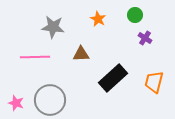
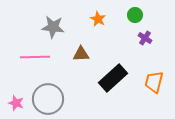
gray circle: moved 2 px left, 1 px up
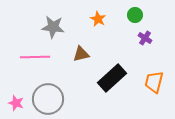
brown triangle: rotated 12 degrees counterclockwise
black rectangle: moved 1 px left
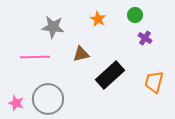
black rectangle: moved 2 px left, 3 px up
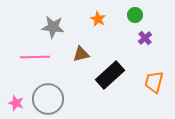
purple cross: rotated 16 degrees clockwise
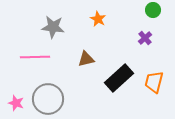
green circle: moved 18 px right, 5 px up
brown triangle: moved 5 px right, 5 px down
black rectangle: moved 9 px right, 3 px down
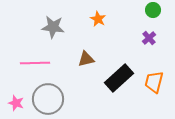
purple cross: moved 4 px right
pink line: moved 6 px down
